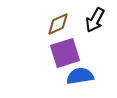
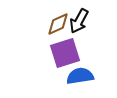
black arrow: moved 16 px left, 1 px down
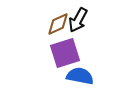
black arrow: moved 1 px left, 1 px up
blue semicircle: rotated 20 degrees clockwise
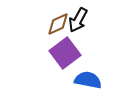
purple square: rotated 20 degrees counterclockwise
blue semicircle: moved 8 px right, 4 px down
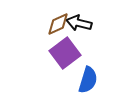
black arrow: moved 1 px right, 3 px down; rotated 75 degrees clockwise
blue semicircle: rotated 96 degrees clockwise
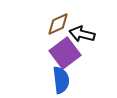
black arrow: moved 3 px right, 11 px down
blue semicircle: moved 27 px left; rotated 24 degrees counterclockwise
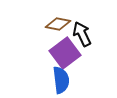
brown diamond: rotated 35 degrees clockwise
black arrow: rotated 50 degrees clockwise
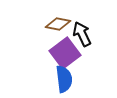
blue semicircle: moved 3 px right, 1 px up
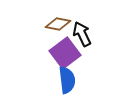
blue semicircle: moved 3 px right, 1 px down
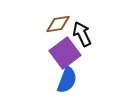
brown diamond: rotated 20 degrees counterclockwise
blue semicircle: rotated 28 degrees clockwise
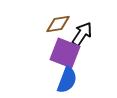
black arrow: rotated 60 degrees clockwise
purple square: rotated 32 degrees counterclockwise
